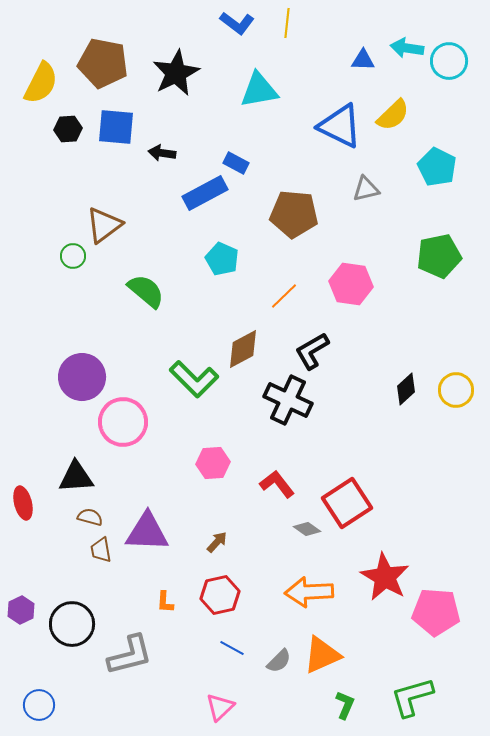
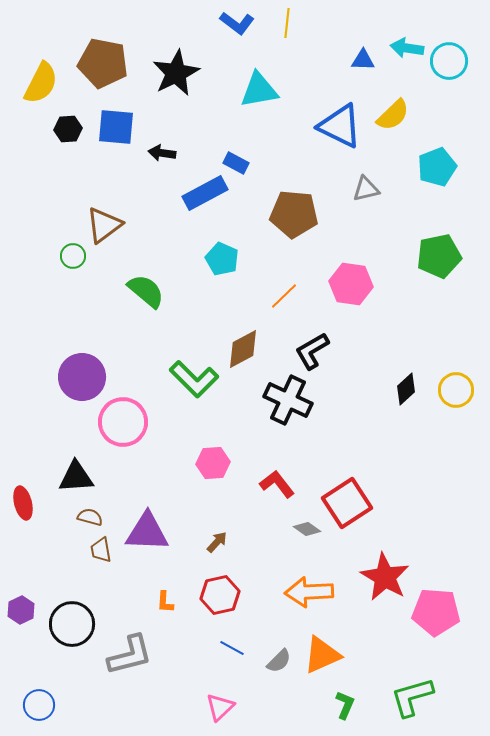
cyan pentagon at (437, 167): rotated 24 degrees clockwise
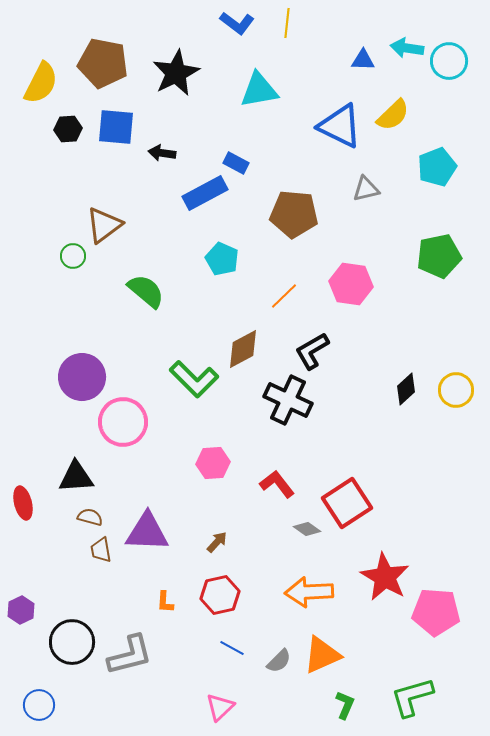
black circle at (72, 624): moved 18 px down
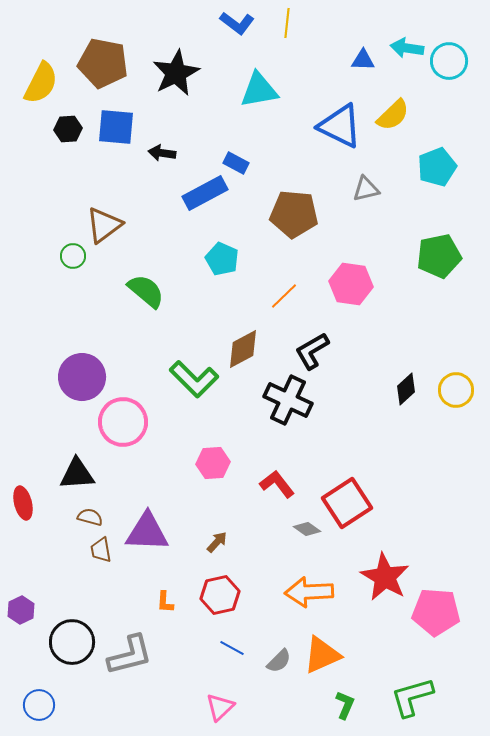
black triangle at (76, 477): moved 1 px right, 3 px up
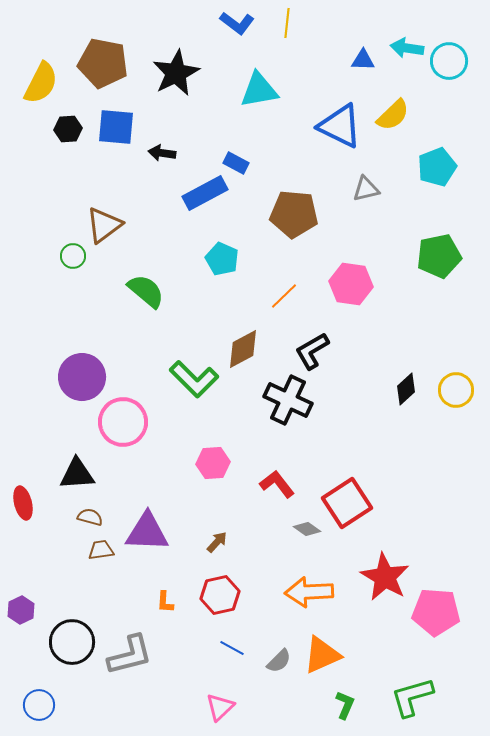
brown trapezoid at (101, 550): rotated 92 degrees clockwise
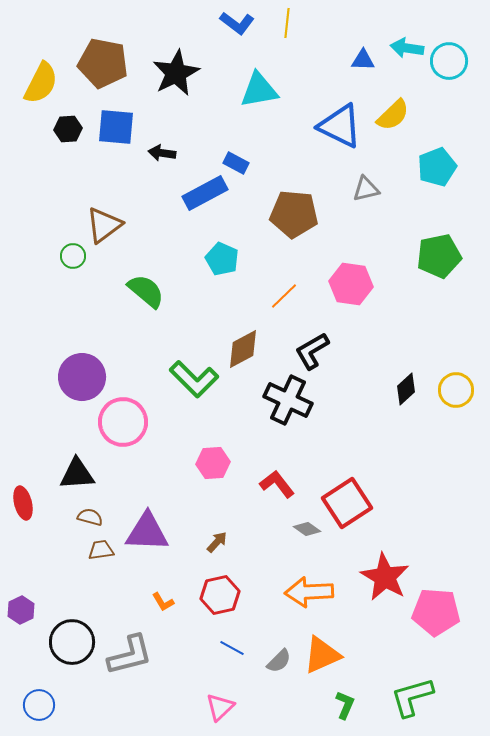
orange L-shape at (165, 602): moved 2 px left; rotated 35 degrees counterclockwise
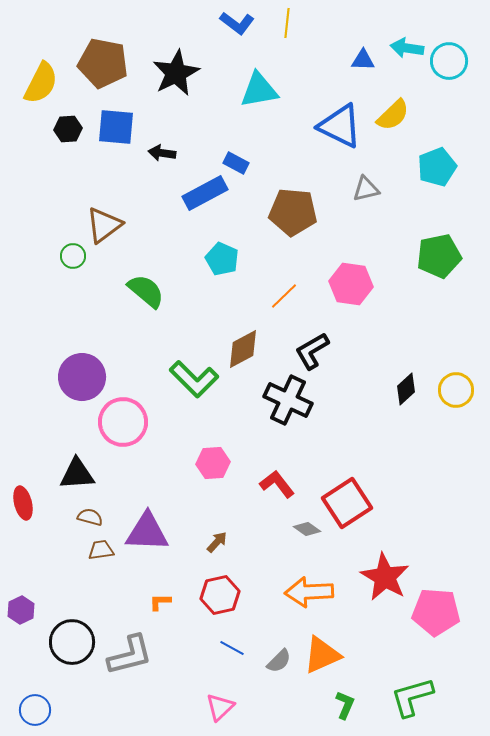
brown pentagon at (294, 214): moved 1 px left, 2 px up
orange L-shape at (163, 602): moved 3 px left; rotated 120 degrees clockwise
blue circle at (39, 705): moved 4 px left, 5 px down
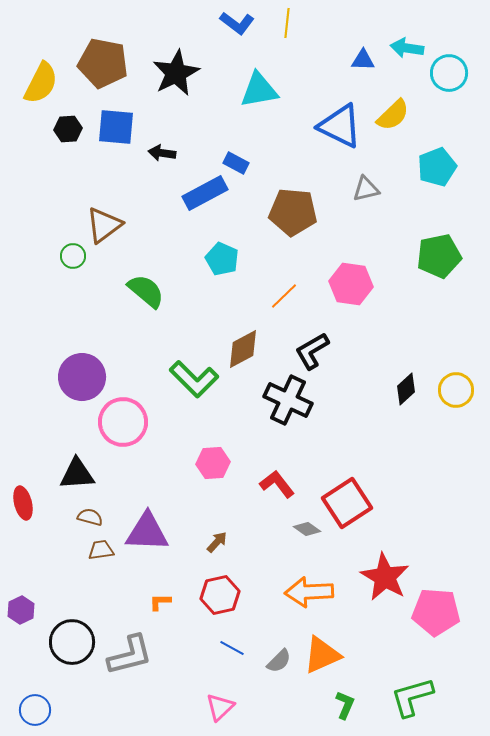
cyan circle at (449, 61): moved 12 px down
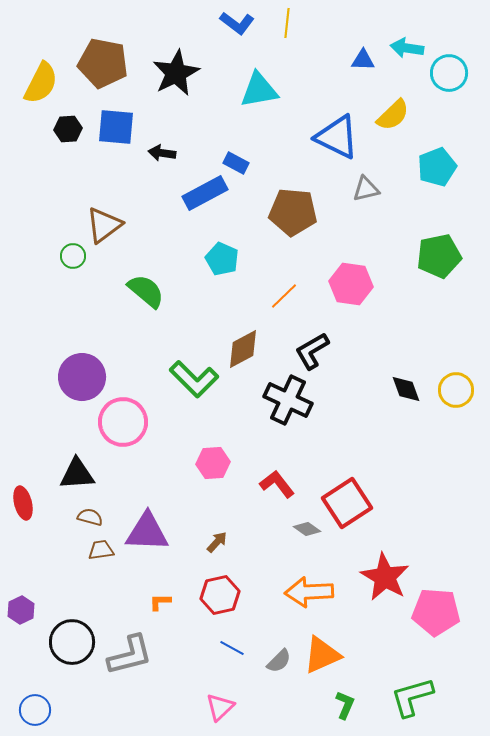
blue triangle at (340, 126): moved 3 px left, 11 px down
black diamond at (406, 389): rotated 68 degrees counterclockwise
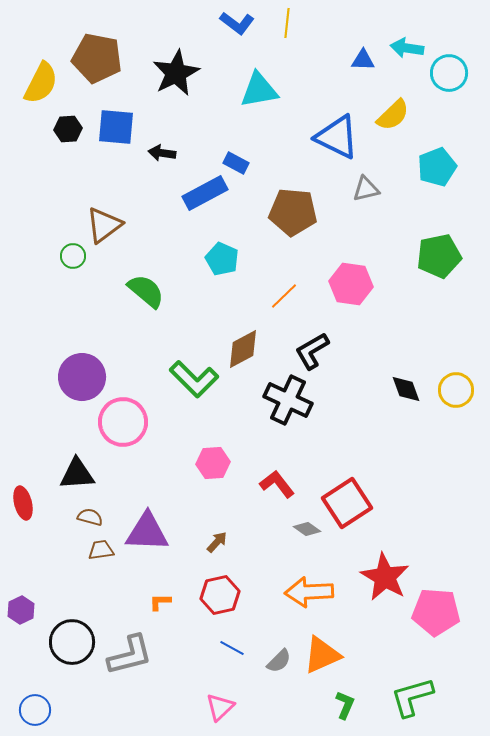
brown pentagon at (103, 63): moved 6 px left, 5 px up
